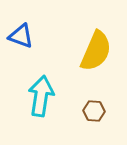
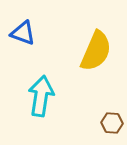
blue triangle: moved 2 px right, 3 px up
brown hexagon: moved 18 px right, 12 px down
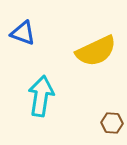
yellow semicircle: rotated 42 degrees clockwise
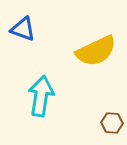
blue triangle: moved 4 px up
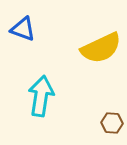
yellow semicircle: moved 5 px right, 3 px up
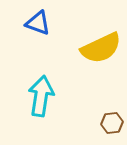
blue triangle: moved 15 px right, 6 px up
brown hexagon: rotated 10 degrees counterclockwise
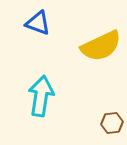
yellow semicircle: moved 2 px up
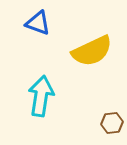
yellow semicircle: moved 9 px left, 5 px down
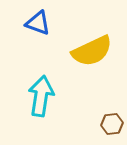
brown hexagon: moved 1 px down
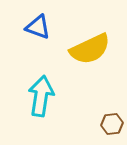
blue triangle: moved 4 px down
yellow semicircle: moved 2 px left, 2 px up
